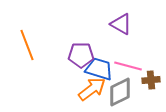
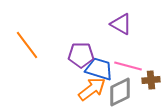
orange line: rotated 16 degrees counterclockwise
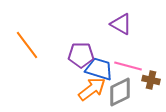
brown cross: rotated 18 degrees clockwise
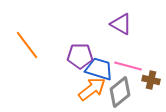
purple pentagon: moved 1 px left, 1 px down
gray diamond: rotated 12 degrees counterclockwise
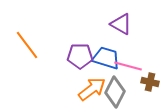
blue trapezoid: moved 7 px right, 11 px up
brown cross: moved 1 px left, 2 px down
gray diamond: moved 5 px left; rotated 24 degrees counterclockwise
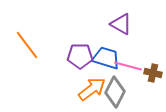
brown cross: moved 3 px right, 9 px up
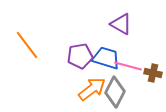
purple pentagon: rotated 10 degrees counterclockwise
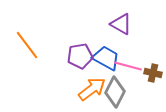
blue trapezoid: rotated 12 degrees clockwise
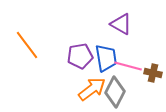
blue trapezoid: rotated 52 degrees clockwise
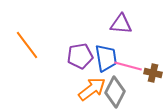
purple triangle: rotated 25 degrees counterclockwise
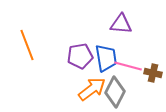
orange line: rotated 16 degrees clockwise
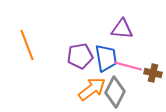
purple triangle: moved 1 px right, 5 px down
